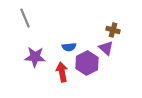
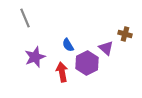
brown cross: moved 12 px right, 4 px down
blue semicircle: moved 1 px left, 2 px up; rotated 64 degrees clockwise
purple star: rotated 25 degrees counterclockwise
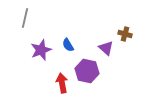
gray line: rotated 36 degrees clockwise
purple star: moved 6 px right, 7 px up
purple hexagon: moved 8 px down; rotated 20 degrees counterclockwise
red arrow: moved 11 px down
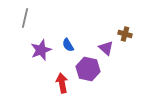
purple hexagon: moved 1 px right, 2 px up
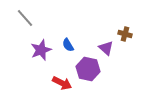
gray line: rotated 54 degrees counterclockwise
red arrow: rotated 126 degrees clockwise
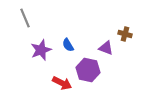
gray line: rotated 18 degrees clockwise
purple triangle: rotated 21 degrees counterclockwise
purple hexagon: moved 1 px down
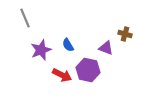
red arrow: moved 8 px up
